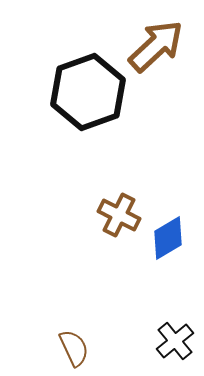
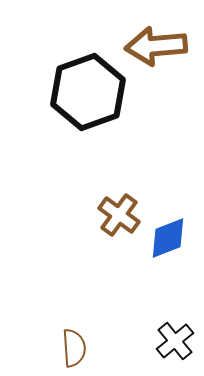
brown arrow: rotated 142 degrees counterclockwise
brown cross: rotated 9 degrees clockwise
blue diamond: rotated 9 degrees clockwise
brown semicircle: rotated 21 degrees clockwise
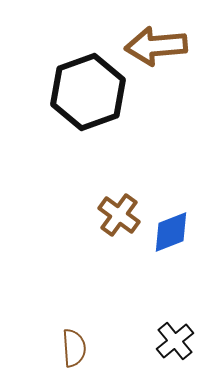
blue diamond: moved 3 px right, 6 px up
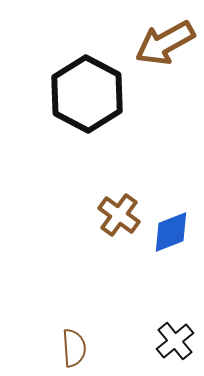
brown arrow: moved 9 px right, 3 px up; rotated 24 degrees counterclockwise
black hexagon: moved 1 px left, 2 px down; rotated 12 degrees counterclockwise
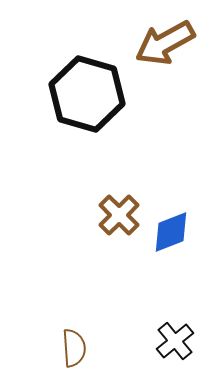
black hexagon: rotated 12 degrees counterclockwise
brown cross: rotated 9 degrees clockwise
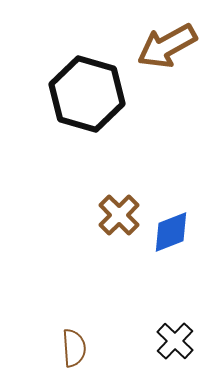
brown arrow: moved 2 px right, 3 px down
black cross: rotated 6 degrees counterclockwise
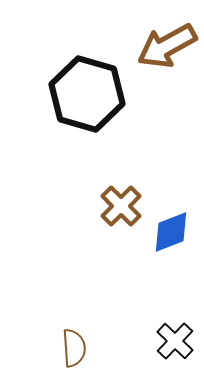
brown cross: moved 2 px right, 9 px up
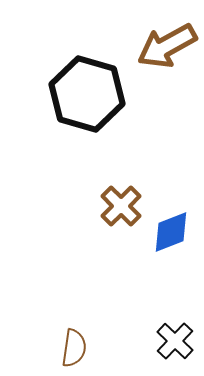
brown semicircle: rotated 12 degrees clockwise
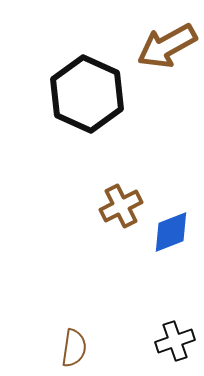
black hexagon: rotated 8 degrees clockwise
brown cross: rotated 18 degrees clockwise
black cross: rotated 27 degrees clockwise
